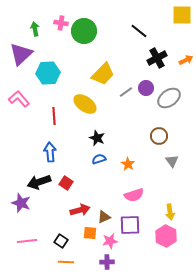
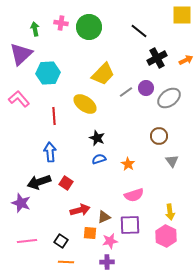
green circle: moved 5 px right, 4 px up
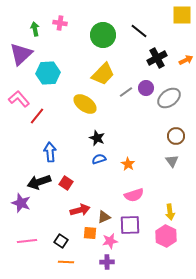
pink cross: moved 1 px left
green circle: moved 14 px right, 8 px down
red line: moved 17 px left; rotated 42 degrees clockwise
brown circle: moved 17 px right
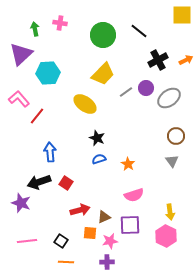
black cross: moved 1 px right, 2 px down
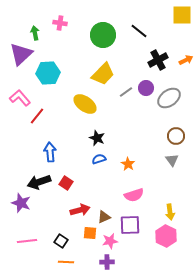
green arrow: moved 4 px down
pink L-shape: moved 1 px right, 1 px up
gray triangle: moved 1 px up
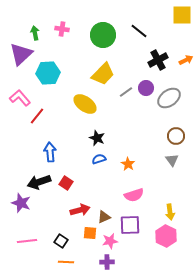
pink cross: moved 2 px right, 6 px down
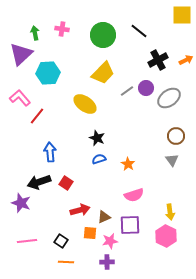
yellow trapezoid: moved 1 px up
gray line: moved 1 px right, 1 px up
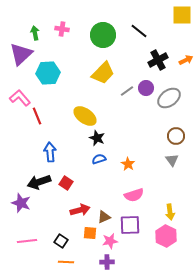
yellow ellipse: moved 12 px down
red line: rotated 60 degrees counterclockwise
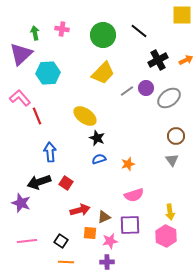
orange star: rotated 24 degrees clockwise
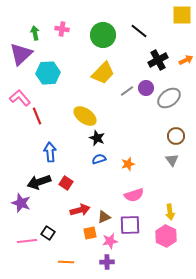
orange square: rotated 16 degrees counterclockwise
black square: moved 13 px left, 8 px up
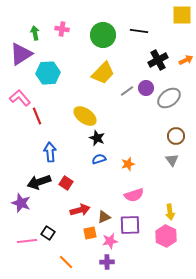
black line: rotated 30 degrees counterclockwise
purple triangle: rotated 10 degrees clockwise
orange line: rotated 42 degrees clockwise
